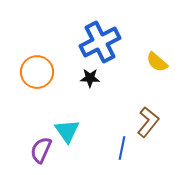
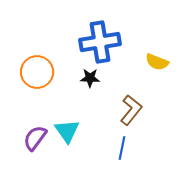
blue cross: rotated 18 degrees clockwise
yellow semicircle: rotated 20 degrees counterclockwise
brown L-shape: moved 17 px left, 12 px up
purple semicircle: moved 6 px left, 12 px up; rotated 12 degrees clockwise
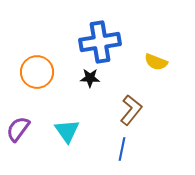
yellow semicircle: moved 1 px left
purple semicircle: moved 17 px left, 9 px up
blue line: moved 1 px down
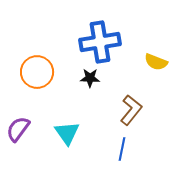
cyan triangle: moved 2 px down
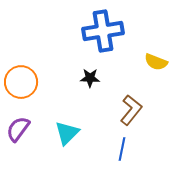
blue cross: moved 3 px right, 11 px up
orange circle: moved 16 px left, 10 px down
cyan triangle: rotated 20 degrees clockwise
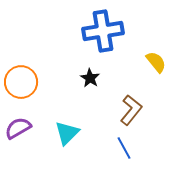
yellow semicircle: rotated 150 degrees counterclockwise
black star: rotated 30 degrees clockwise
purple semicircle: moved 1 px up; rotated 24 degrees clockwise
blue line: moved 2 px right, 1 px up; rotated 40 degrees counterclockwise
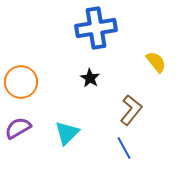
blue cross: moved 7 px left, 3 px up
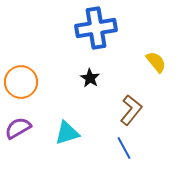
cyan triangle: rotated 28 degrees clockwise
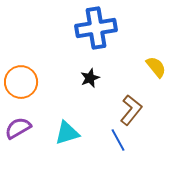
yellow semicircle: moved 5 px down
black star: rotated 18 degrees clockwise
blue line: moved 6 px left, 8 px up
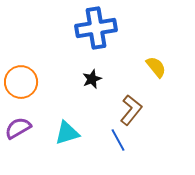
black star: moved 2 px right, 1 px down
